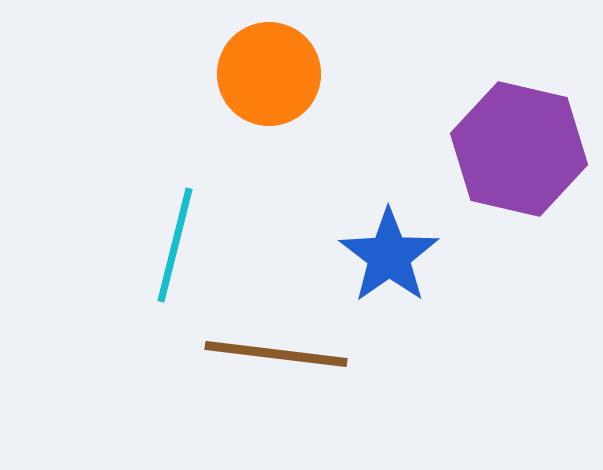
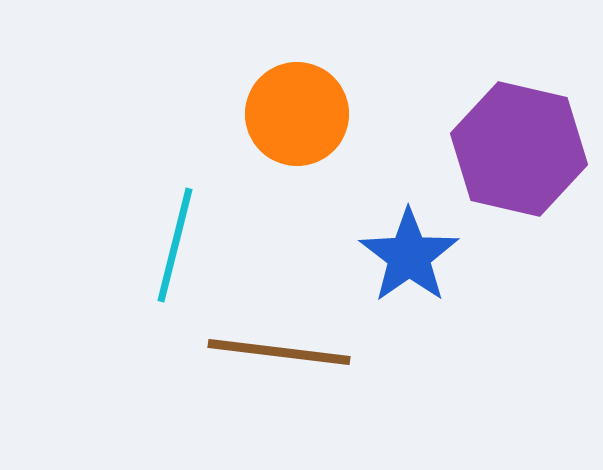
orange circle: moved 28 px right, 40 px down
blue star: moved 20 px right
brown line: moved 3 px right, 2 px up
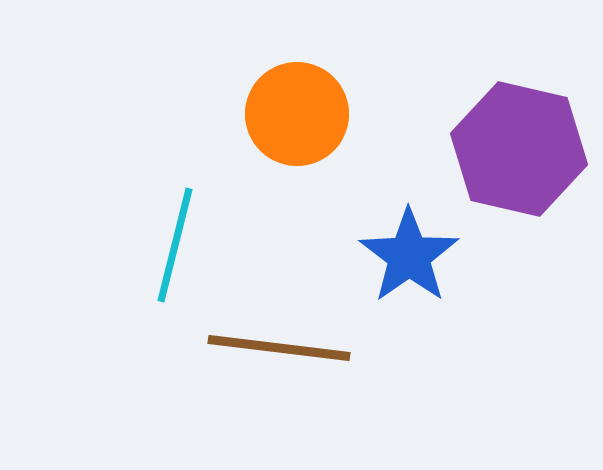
brown line: moved 4 px up
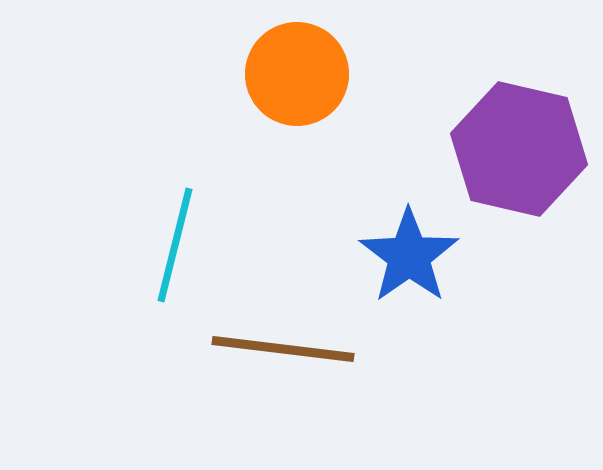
orange circle: moved 40 px up
brown line: moved 4 px right, 1 px down
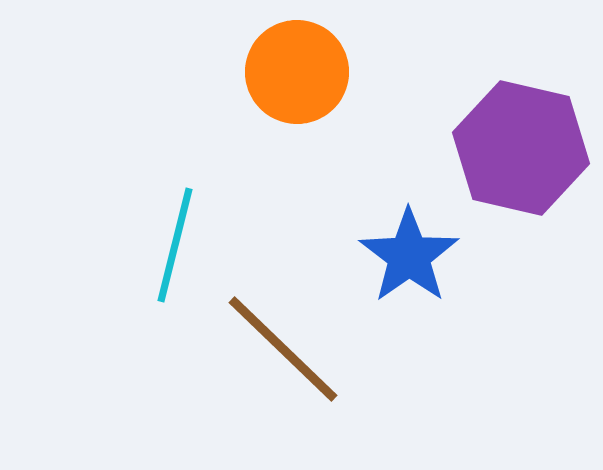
orange circle: moved 2 px up
purple hexagon: moved 2 px right, 1 px up
brown line: rotated 37 degrees clockwise
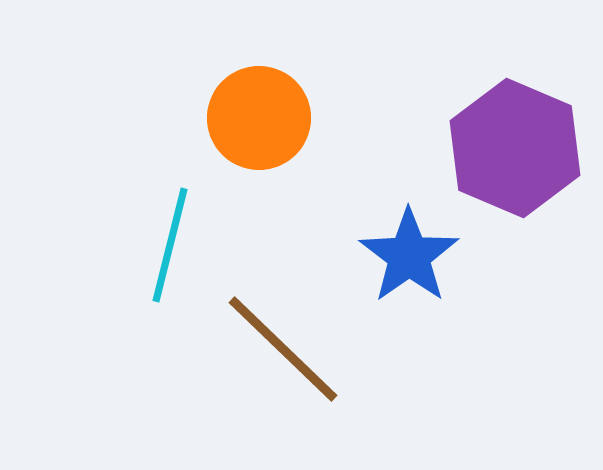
orange circle: moved 38 px left, 46 px down
purple hexagon: moved 6 px left; rotated 10 degrees clockwise
cyan line: moved 5 px left
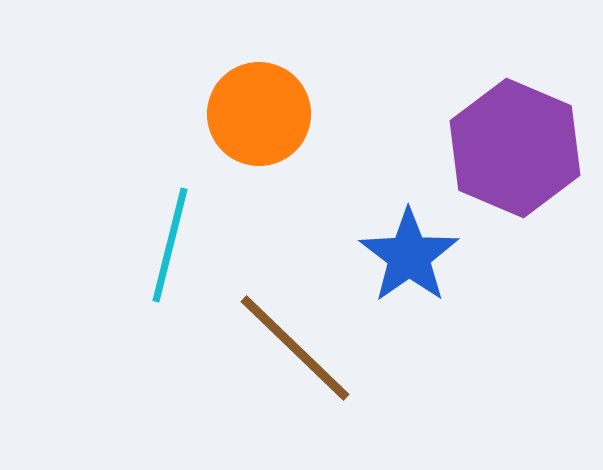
orange circle: moved 4 px up
brown line: moved 12 px right, 1 px up
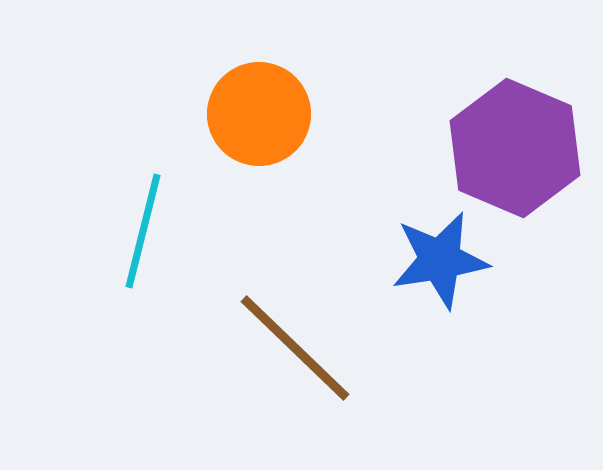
cyan line: moved 27 px left, 14 px up
blue star: moved 31 px right, 4 px down; rotated 26 degrees clockwise
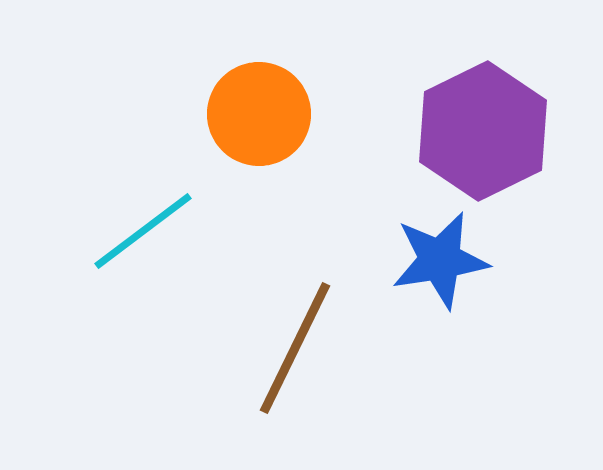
purple hexagon: moved 32 px left, 17 px up; rotated 11 degrees clockwise
cyan line: rotated 39 degrees clockwise
brown line: rotated 72 degrees clockwise
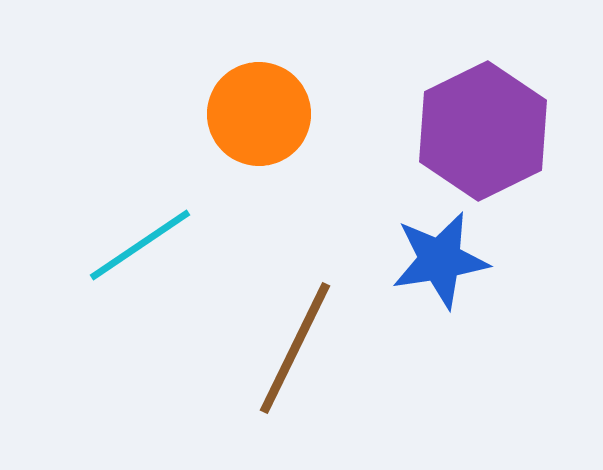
cyan line: moved 3 px left, 14 px down; rotated 3 degrees clockwise
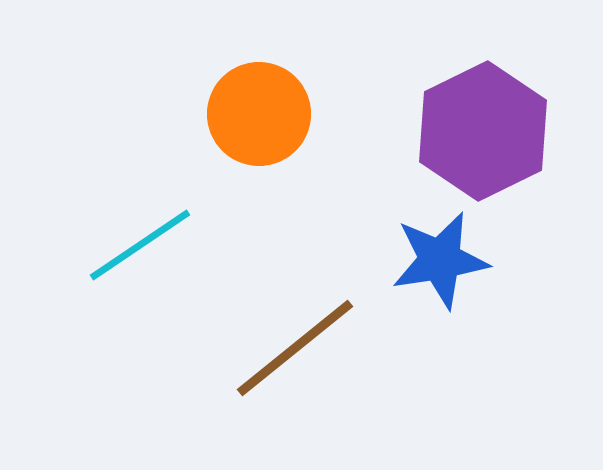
brown line: rotated 25 degrees clockwise
